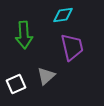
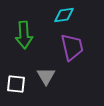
cyan diamond: moved 1 px right
gray triangle: rotated 18 degrees counterclockwise
white square: rotated 30 degrees clockwise
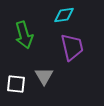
green arrow: rotated 12 degrees counterclockwise
gray triangle: moved 2 px left
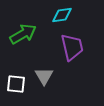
cyan diamond: moved 2 px left
green arrow: moved 1 px left, 1 px up; rotated 104 degrees counterclockwise
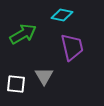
cyan diamond: rotated 20 degrees clockwise
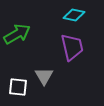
cyan diamond: moved 12 px right
green arrow: moved 6 px left
white square: moved 2 px right, 3 px down
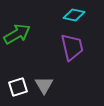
gray triangle: moved 9 px down
white square: rotated 24 degrees counterclockwise
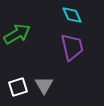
cyan diamond: moved 2 px left; rotated 55 degrees clockwise
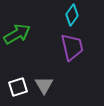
cyan diamond: rotated 60 degrees clockwise
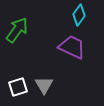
cyan diamond: moved 7 px right
green arrow: moved 4 px up; rotated 24 degrees counterclockwise
purple trapezoid: rotated 52 degrees counterclockwise
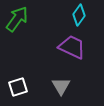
green arrow: moved 11 px up
gray triangle: moved 17 px right, 1 px down
